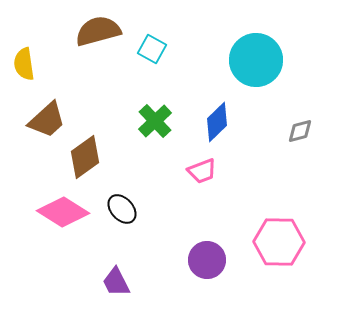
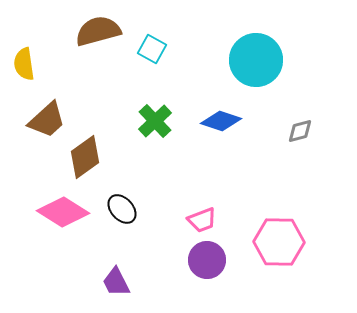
blue diamond: moved 4 px right, 1 px up; rotated 63 degrees clockwise
pink trapezoid: moved 49 px down
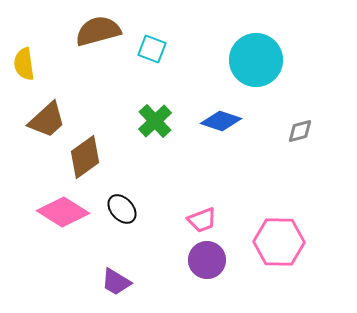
cyan square: rotated 8 degrees counterclockwise
purple trapezoid: rotated 32 degrees counterclockwise
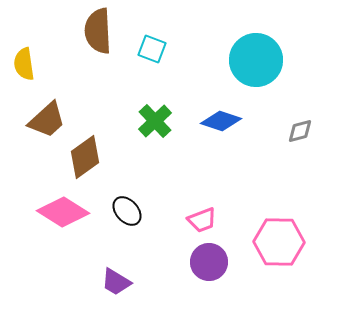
brown semicircle: rotated 78 degrees counterclockwise
black ellipse: moved 5 px right, 2 px down
purple circle: moved 2 px right, 2 px down
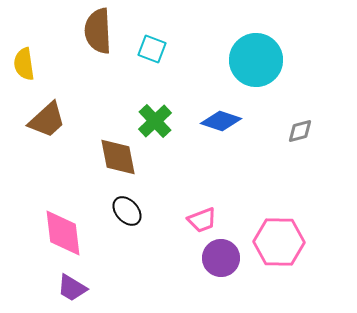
brown diamond: moved 33 px right; rotated 66 degrees counterclockwise
pink diamond: moved 21 px down; rotated 51 degrees clockwise
purple circle: moved 12 px right, 4 px up
purple trapezoid: moved 44 px left, 6 px down
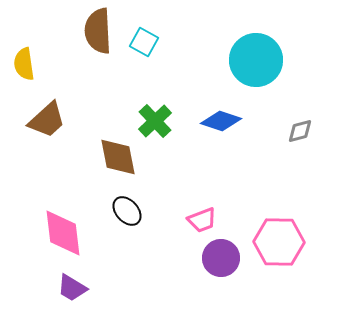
cyan square: moved 8 px left, 7 px up; rotated 8 degrees clockwise
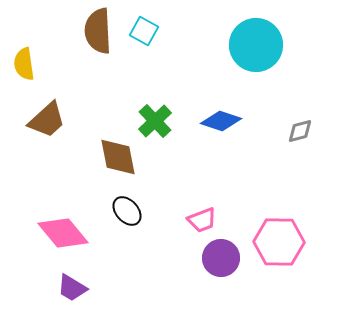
cyan square: moved 11 px up
cyan circle: moved 15 px up
pink diamond: rotated 33 degrees counterclockwise
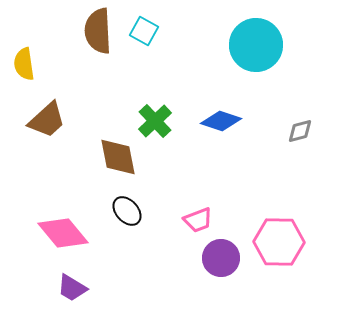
pink trapezoid: moved 4 px left
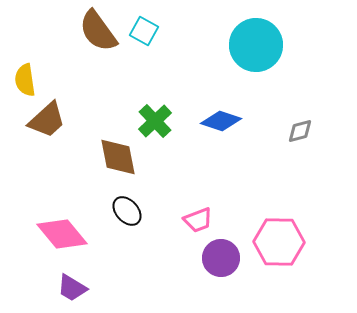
brown semicircle: rotated 33 degrees counterclockwise
yellow semicircle: moved 1 px right, 16 px down
pink diamond: moved 1 px left, 1 px down
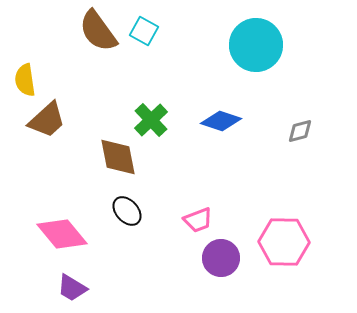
green cross: moved 4 px left, 1 px up
pink hexagon: moved 5 px right
